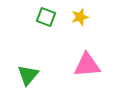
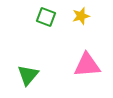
yellow star: moved 1 px right, 1 px up
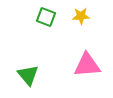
yellow star: rotated 12 degrees clockwise
green triangle: rotated 20 degrees counterclockwise
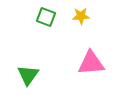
pink triangle: moved 4 px right, 2 px up
green triangle: rotated 15 degrees clockwise
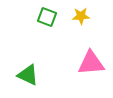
green square: moved 1 px right
green triangle: rotated 40 degrees counterclockwise
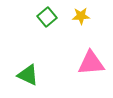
green square: rotated 30 degrees clockwise
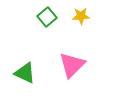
pink triangle: moved 19 px left, 2 px down; rotated 40 degrees counterclockwise
green triangle: moved 3 px left, 2 px up
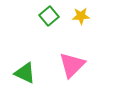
green square: moved 2 px right, 1 px up
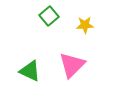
yellow star: moved 4 px right, 9 px down
green triangle: moved 5 px right, 2 px up
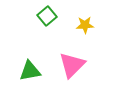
green square: moved 2 px left
green triangle: rotated 35 degrees counterclockwise
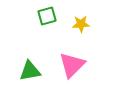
green square: rotated 24 degrees clockwise
yellow star: moved 4 px left, 1 px up
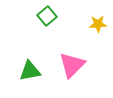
green square: rotated 24 degrees counterclockwise
yellow star: moved 17 px right
